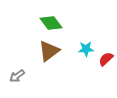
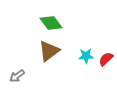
cyan star: moved 7 px down
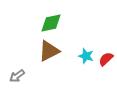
green diamond: rotated 65 degrees counterclockwise
brown triangle: rotated 10 degrees clockwise
cyan star: rotated 21 degrees clockwise
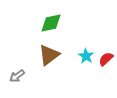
brown triangle: moved 4 px down; rotated 10 degrees counterclockwise
cyan star: rotated 14 degrees clockwise
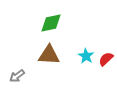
brown triangle: rotated 40 degrees clockwise
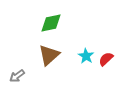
brown triangle: rotated 45 degrees counterclockwise
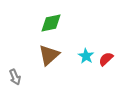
gray arrow: moved 2 px left, 1 px down; rotated 77 degrees counterclockwise
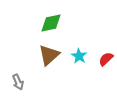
cyan star: moved 7 px left
gray arrow: moved 3 px right, 5 px down
